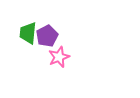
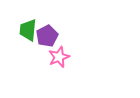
green trapezoid: moved 3 px up
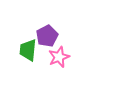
green trapezoid: moved 20 px down
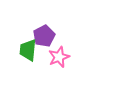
purple pentagon: moved 3 px left
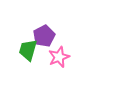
green trapezoid: rotated 10 degrees clockwise
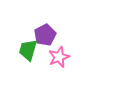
purple pentagon: moved 1 px right, 1 px up
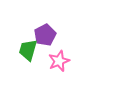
pink star: moved 4 px down
